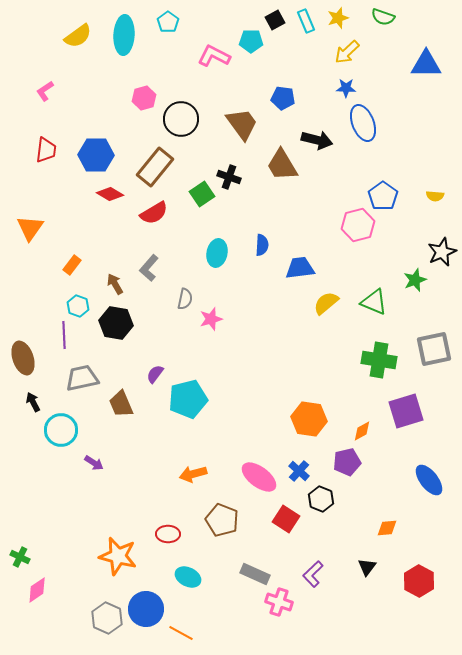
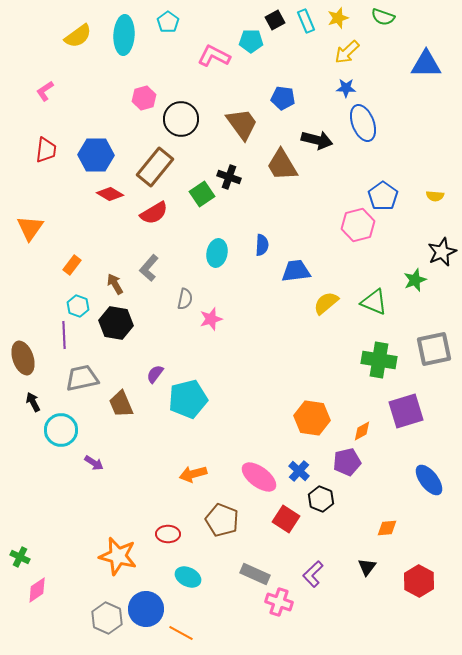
blue trapezoid at (300, 268): moved 4 px left, 3 px down
orange hexagon at (309, 419): moved 3 px right, 1 px up
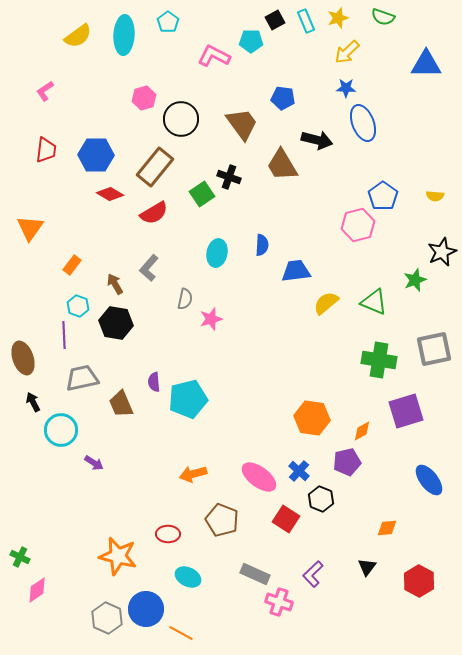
purple semicircle at (155, 374): moved 1 px left, 8 px down; rotated 42 degrees counterclockwise
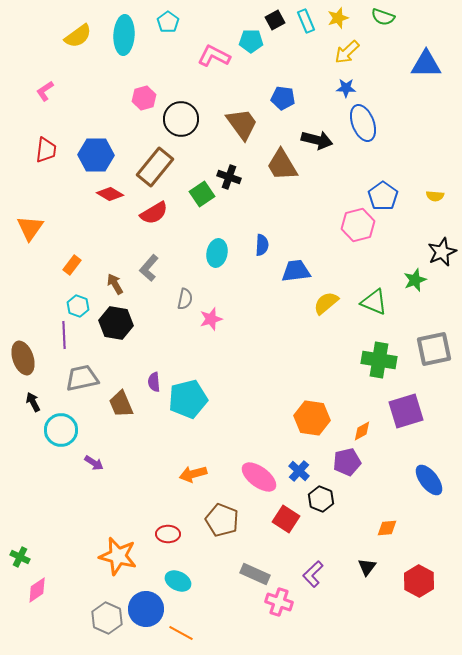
cyan ellipse at (188, 577): moved 10 px left, 4 px down
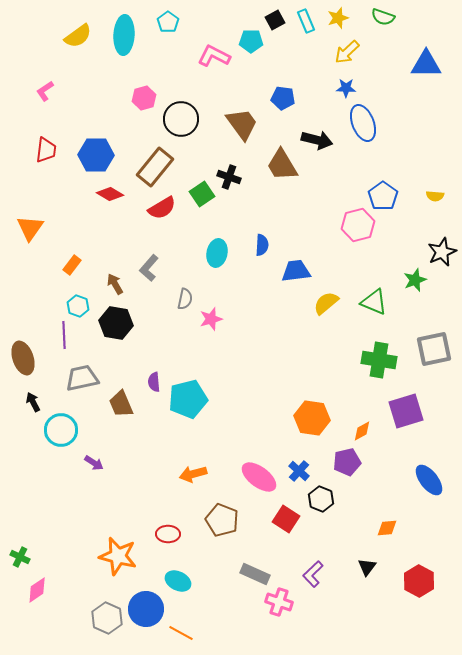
red semicircle at (154, 213): moved 8 px right, 5 px up
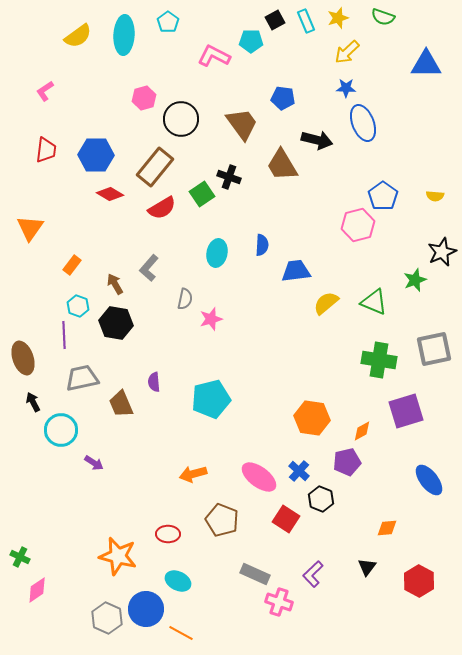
cyan pentagon at (188, 399): moved 23 px right
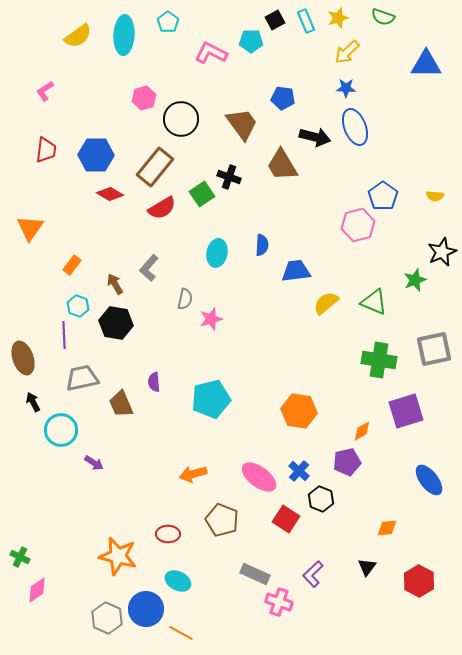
pink L-shape at (214, 56): moved 3 px left, 3 px up
blue ellipse at (363, 123): moved 8 px left, 4 px down
black arrow at (317, 140): moved 2 px left, 3 px up
orange hexagon at (312, 418): moved 13 px left, 7 px up
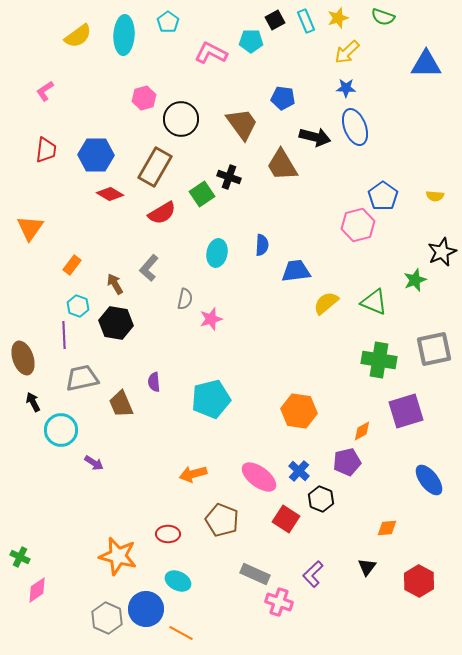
brown rectangle at (155, 167): rotated 9 degrees counterclockwise
red semicircle at (162, 208): moved 5 px down
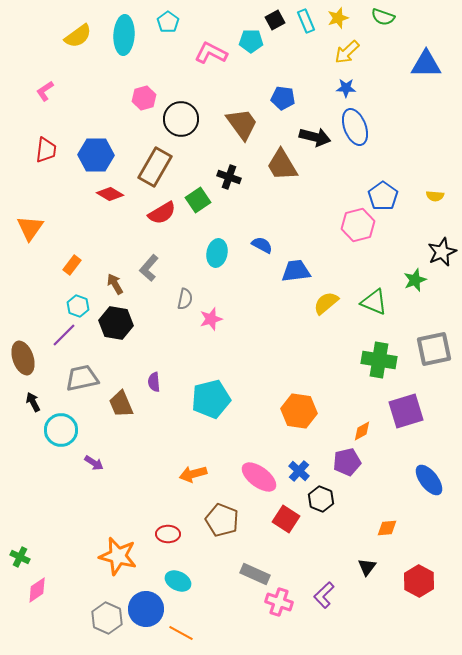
green square at (202, 194): moved 4 px left, 6 px down
blue semicircle at (262, 245): rotated 65 degrees counterclockwise
purple line at (64, 335): rotated 48 degrees clockwise
purple L-shape at (313, 574): moved 11 px right, 21 px down
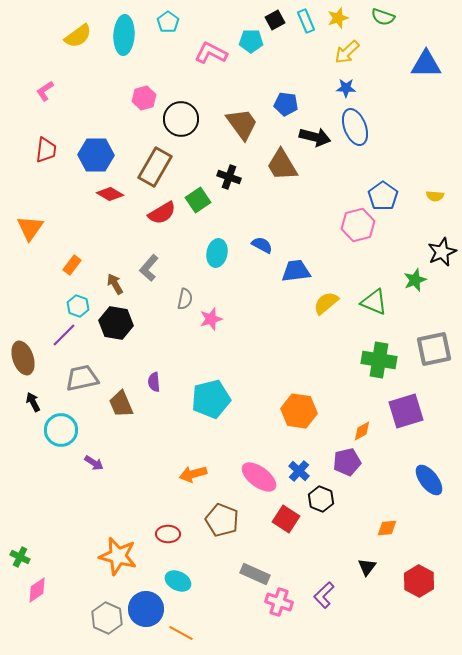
blue pentagon at (283, 98): moved 3 px right, 6 px down
